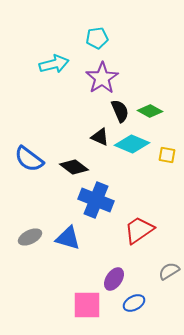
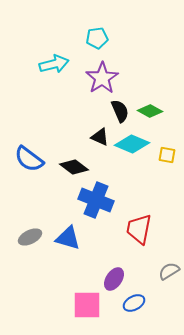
red trapezoid: moved 1 px up; rotated 44 degrees counterclockwise
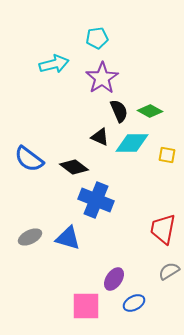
black semicircle: moved 1 px left
cyan diamond: moved 1 px up; rotated 24 degrees counterclockwise
red trapezoid: moved 24 px right
pink square: moved 1 px left, 1 px down
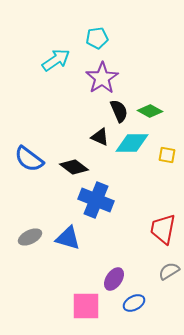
cyan arrow: moved 2 px right, 4 px up; rotated 20 degrees counterclockwise
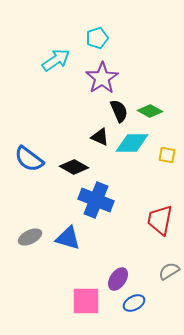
cyan pentagon: rotated 10 degrees counterclockwise
black diamond: rotated 8 degrees counterclockwise
red trapezoid: moved 3 px left, 9 px up
purple ellipse: moved 4 px right
pink square: moved 5 px up
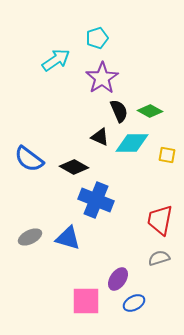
gray semicircle: moved 10 px left, 13 px up; rotated 15 degrees clockwise
